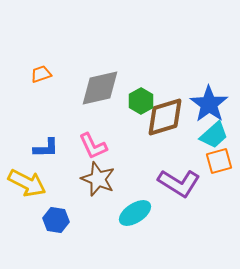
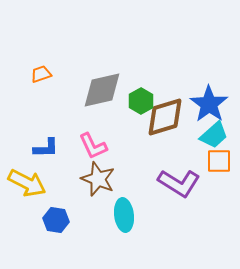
gray diamond: moved 2 px right, 2 px down
orange square: rotated 16 degrees clockwise
cyan ellipse: moved 11 px left, 2 px down; rotated 64 degrees counterclockwise
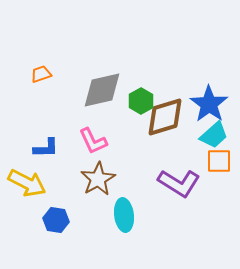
pink L-shape: moved 5 px up
brown star: rotated 20 degrees clockwise
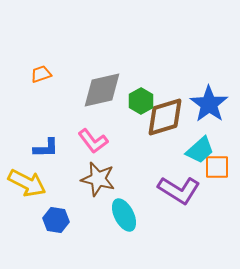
cyan trapezoid: moved 14 px left, 15 px down
pink L-shape: rotated 12 degrees counterclockwise
orange square: moved 2 px left, 6 px down
brown star: rotated 28 degrees counterclockwise
purple L-shape: moved 7 px down
cyan ellipse: rotated 20 degrees counterclockwise
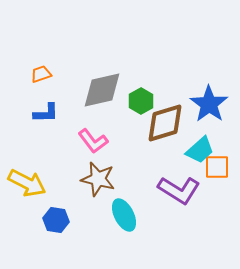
brown diamond: moved 6 px down
blue L-shape: moved 35 px up
